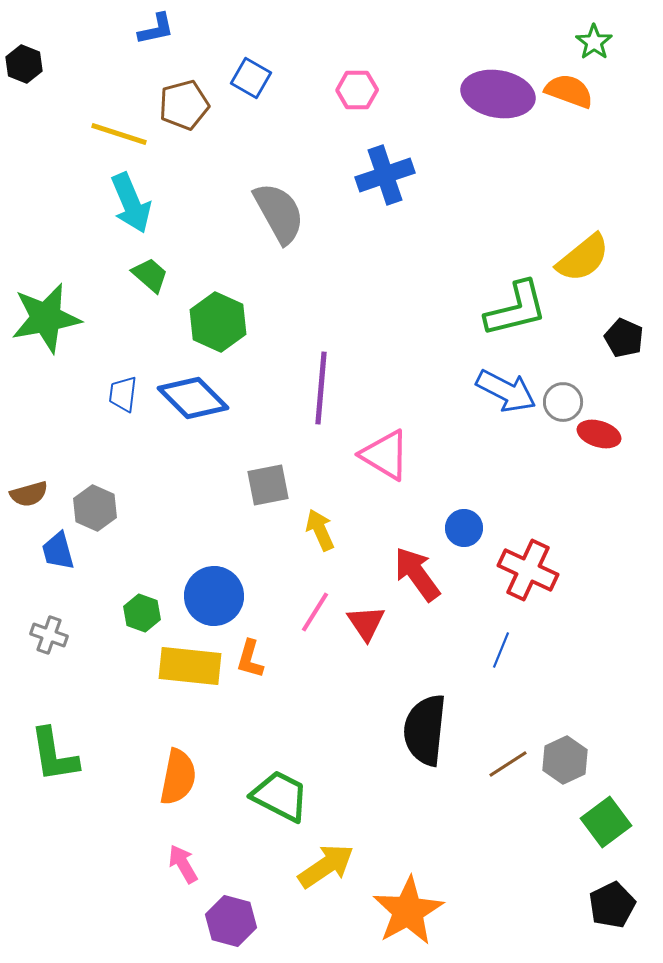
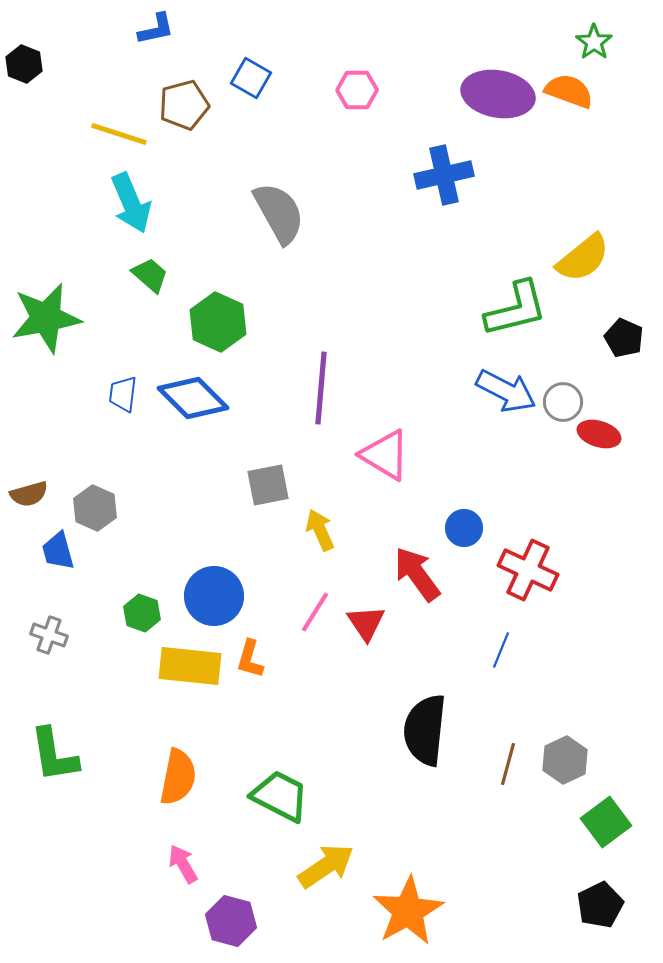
blue cross at (385, 175): moved 59 px right; rotated 6 degrees clockwise
brown line at (508, 764): rotated 42 degrees counterclockwise
black pentagon at (612, 905): moved 12 px left
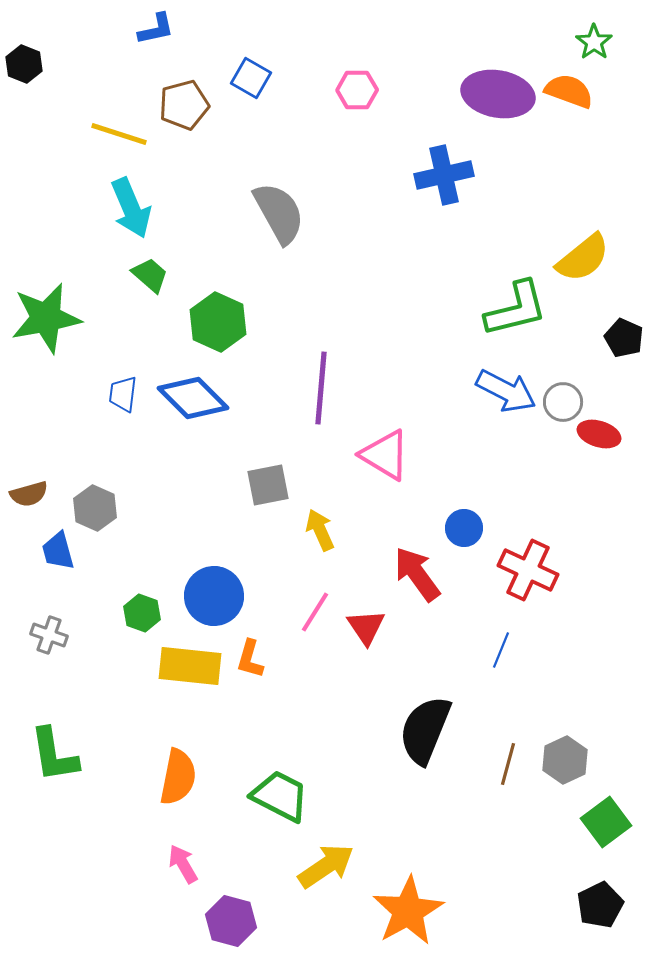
cyan arrow at (131, 203): moved 5 px down
red triangle at (366, 623): moved 4 px down
black semicircle at (425, 730): rotated 16 degrees clockwise
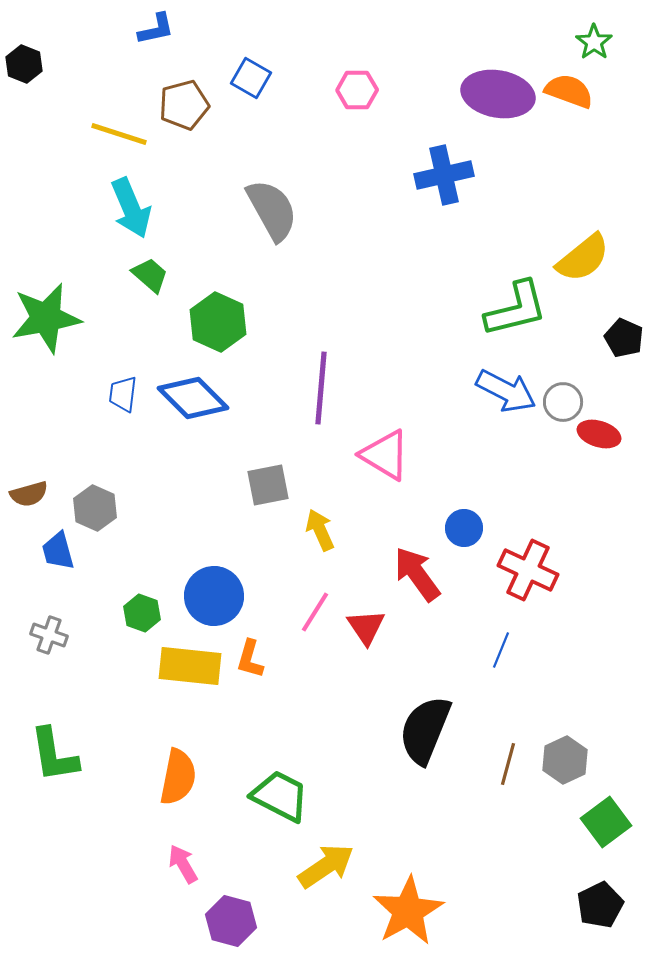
gray semicircle at (279, 213): moved 7 px left, 3 px up
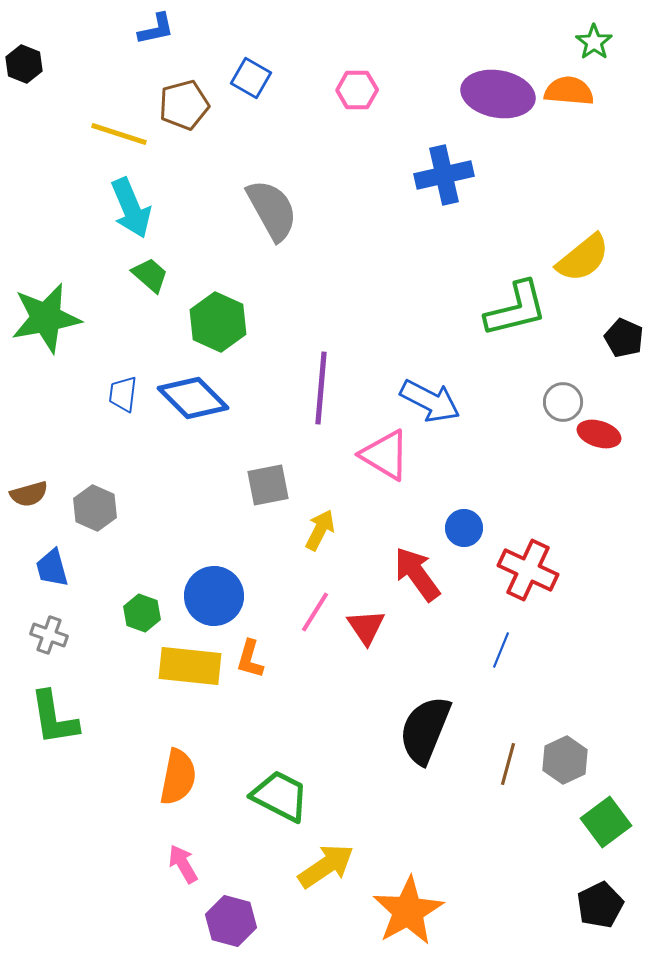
orange semicircle at (569, 91): rotated 15 degrees counterclockwise
blue arrow at (506, 391): moved 76 px left, 10 px down
yellow arrow at (320, 530): rotated 51 degrees clockwise
blue trapezoid at (58, 551): moved 6 px left, 17 px down
green L-shape at (54, 755): moved 37 px up
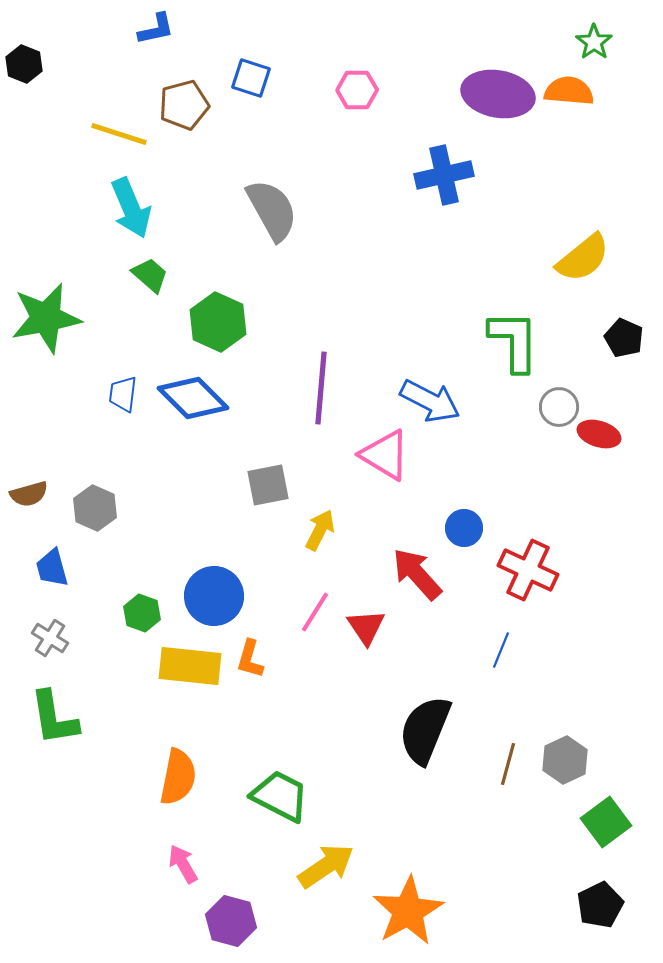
blue square at (251, 78): rotated 12 degrees counterclockwise
green L-shape at (516, 309): moved 2 px left, 32 px down; rotated 76 degrees counterclockwise
gray circle at (563, 402): moved 4 px left, 5 px down
red arrow at (417, 574): rotated 6 degrees counterclockwise
gray cross at (49, 635): moved 1 px right, 3 px down; rotated 12 degrees clockwise
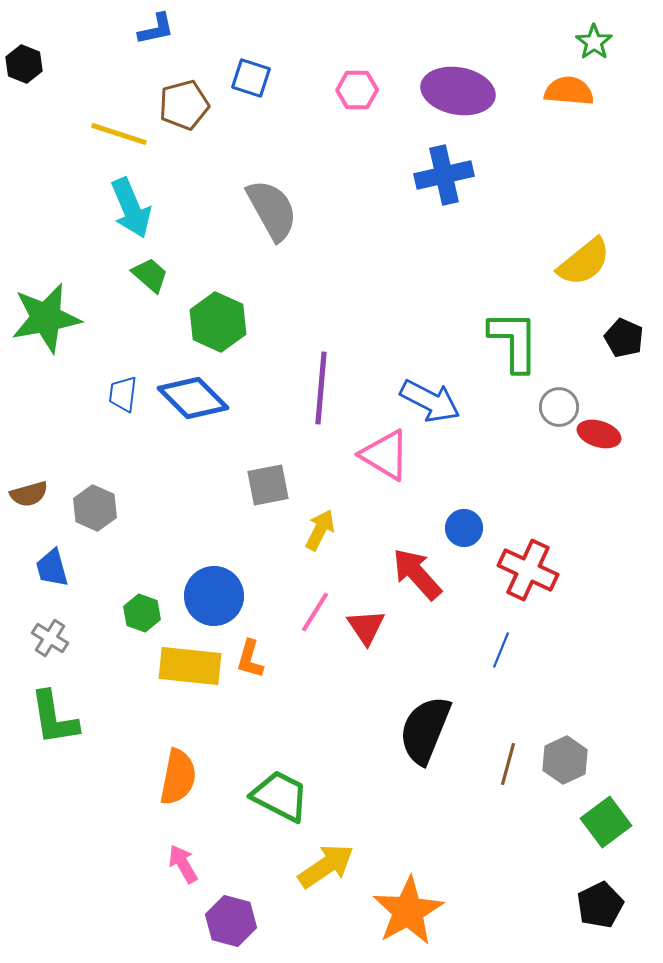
purple ellipse at (498, 94): moved 40 px left, 3 px up
yellow semicircle at (583, 258): moved 1 px right, 4 px down
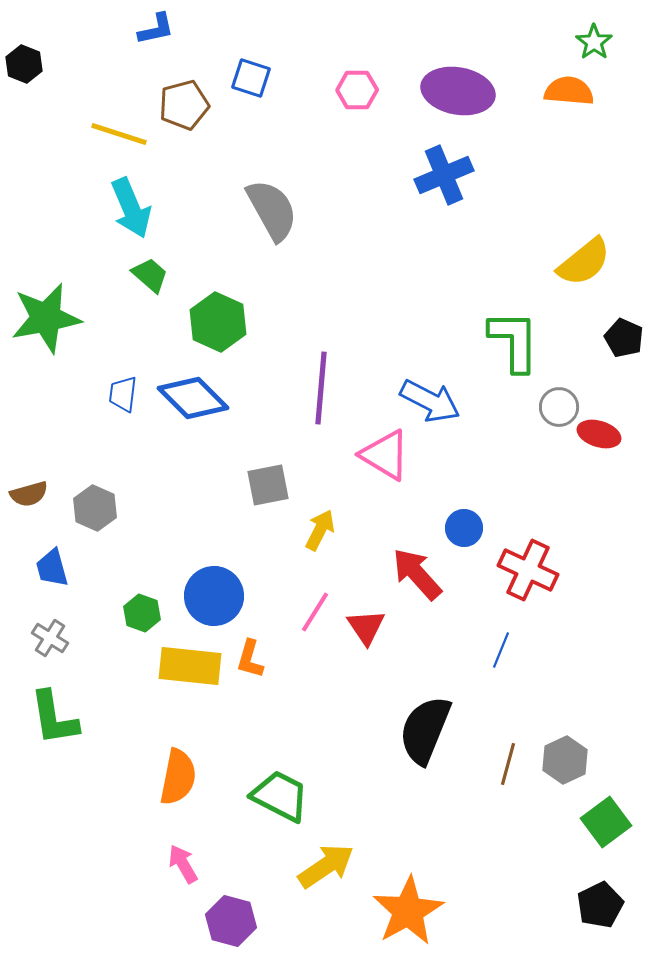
blue cross at (444, 175): rotated 10 degrees counterclockwise
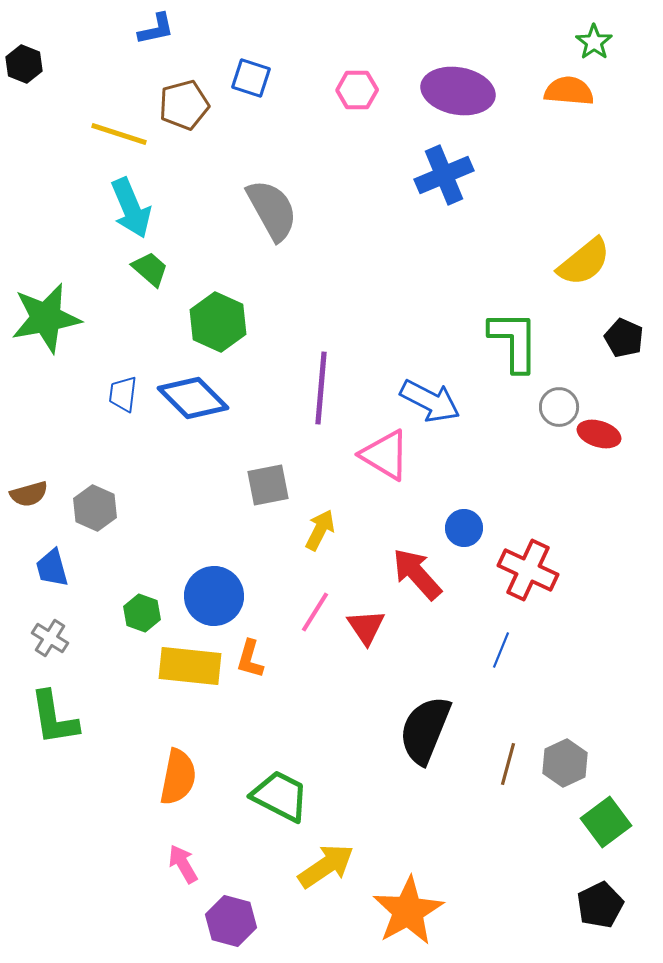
green trapezoid at (150, 275): moved 6 px up
gray hexagon at (565, 760): moved 3 px down
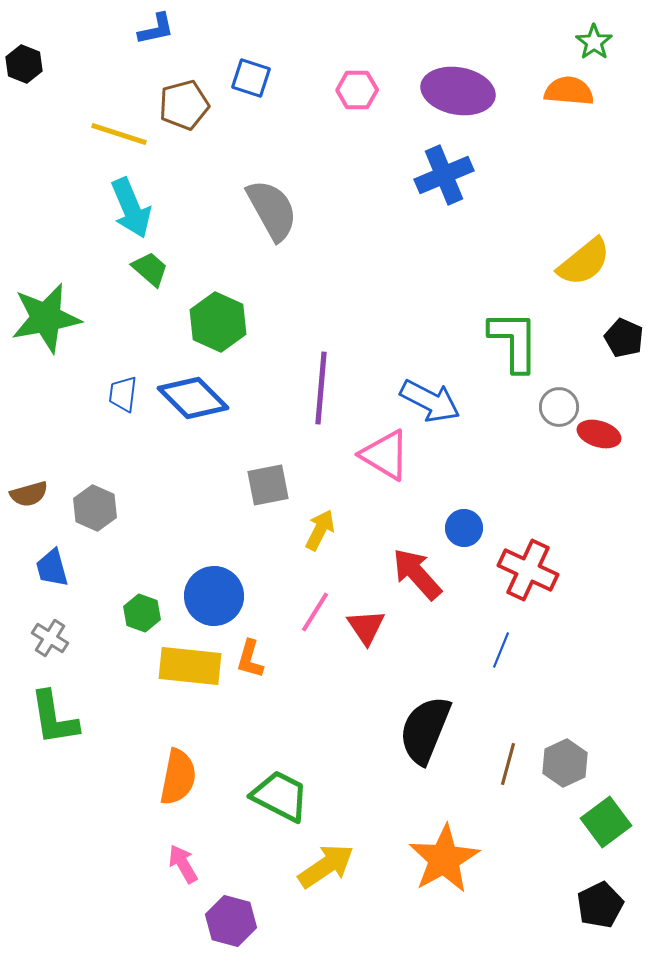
orange star at (408, 911): moved 36 px right, 52 px up
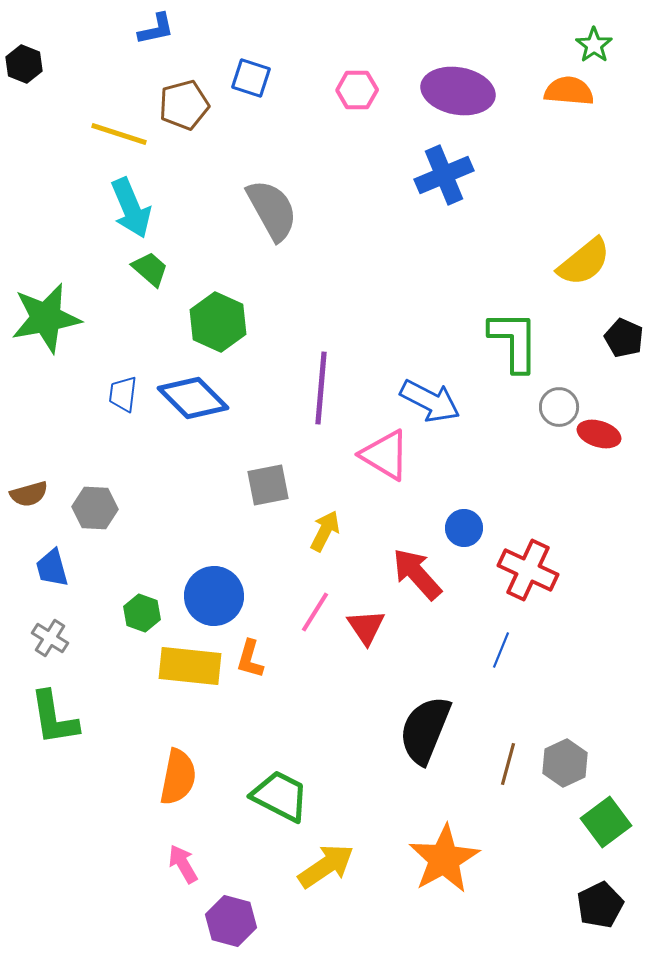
green star at (594, 42): moved 3 px down
gray hexagon at (95, 508): rotated 21 degrees counterclockwise
yellow arrow at (320, 530): moved 5 px right, 1 px down
